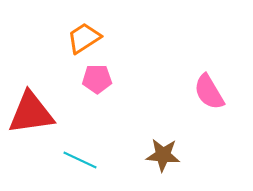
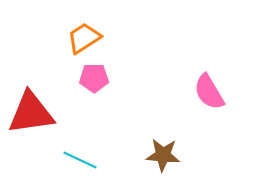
pink pentagon: moved 3 px left, 1 px up
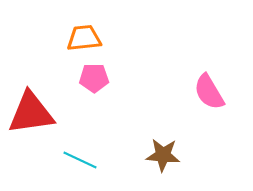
orange trapezoid: rotated 27 degrees clockwise
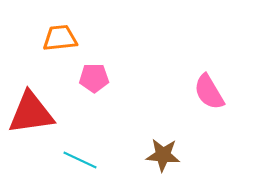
orange trapezoid: moved 24 px left
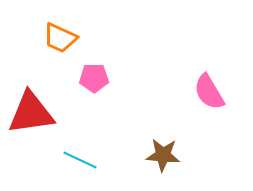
orange trapezoid: rotated 150 degrees counterclockwise
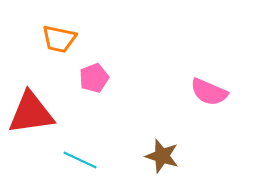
orange trapezoid: moved 1 px left, 1 px down; rotated 12 degrees counterclockwise
pink pentagon: rotated 20 degrees counterclockwise
pink semicircle: rotated 36 degrees counterclockwise
brown star: moved 1 px left, 1 px down; rotated 12 degrees clockwise
